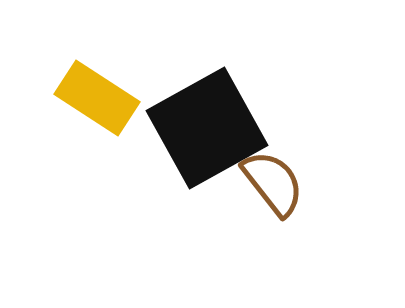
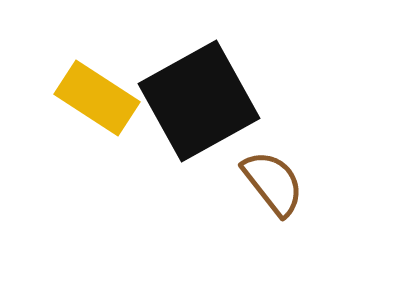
black square: moved 8 px left, 27 px up
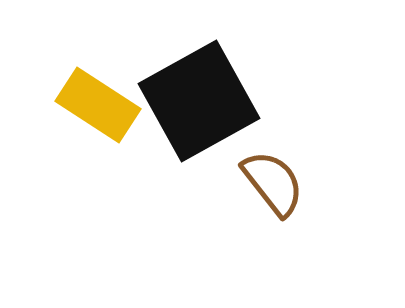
yellow rectangle: moved 1 px right, 7 px down
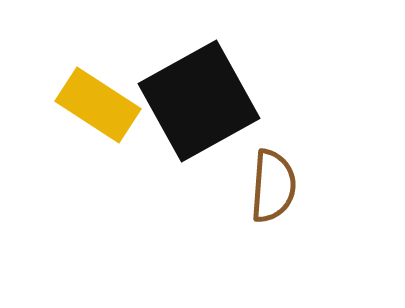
brown semicircle: moved 3 px down; rotated 42 degrees clockwise
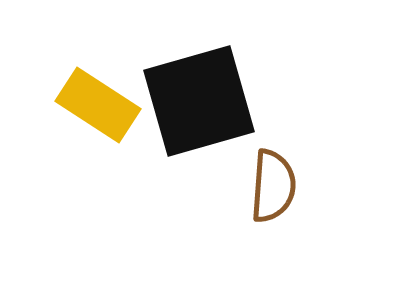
black square: rotated 13 degrees clockwise
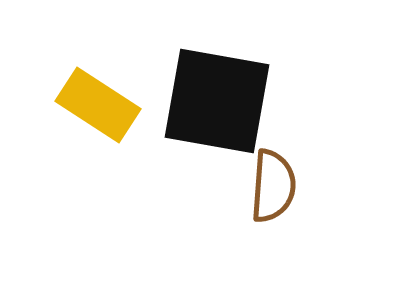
black square: moved 18 px right; rotated 26 degrees clockwise
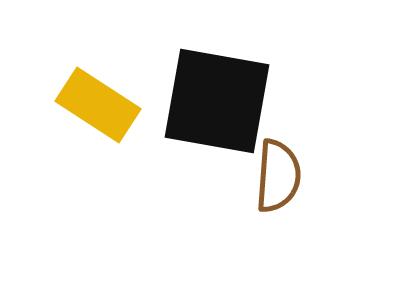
brown semicircle: moved 5 px right, 10 px up
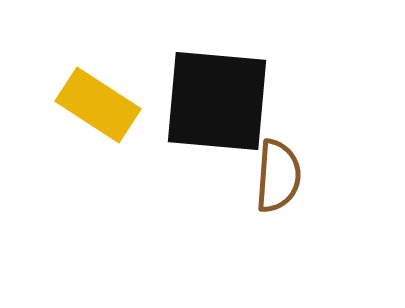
black square: rotated 5 degrees counterclockwise
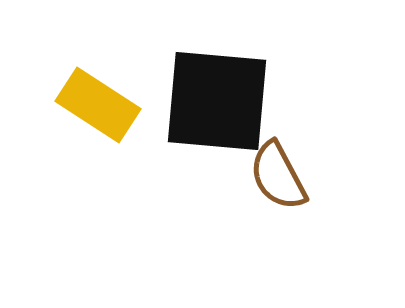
brown semicircle: rotated 148 degrees clockwise
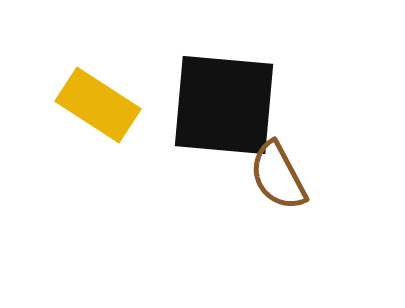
black square: moved 7 px right, 4 px down
